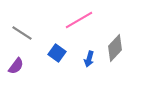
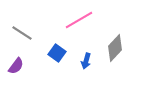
blue arrow: moved 3 px left, 2 px down
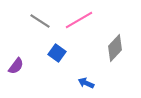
gray line: moved 18 px right, 12 px up
blue arrow: moved 22 px down; rotated 98 degrees clockwise
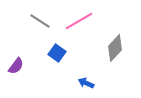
pink line: moved 1 px down
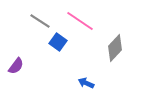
pink line: moved 1 px right; rotated 64 degrees clockwise
blue square: moved 1 px right, 11 px up
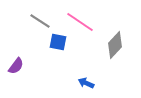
pink line: moved 1 px down
blue square: rotated 24 degrees counterclockwise
gray diamond: moved 3 px up
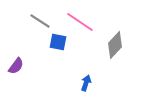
blue arrow: rotated 84 degrees clockwise
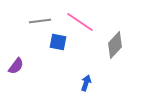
gray line: rotated 40 degrees counterclockwise
